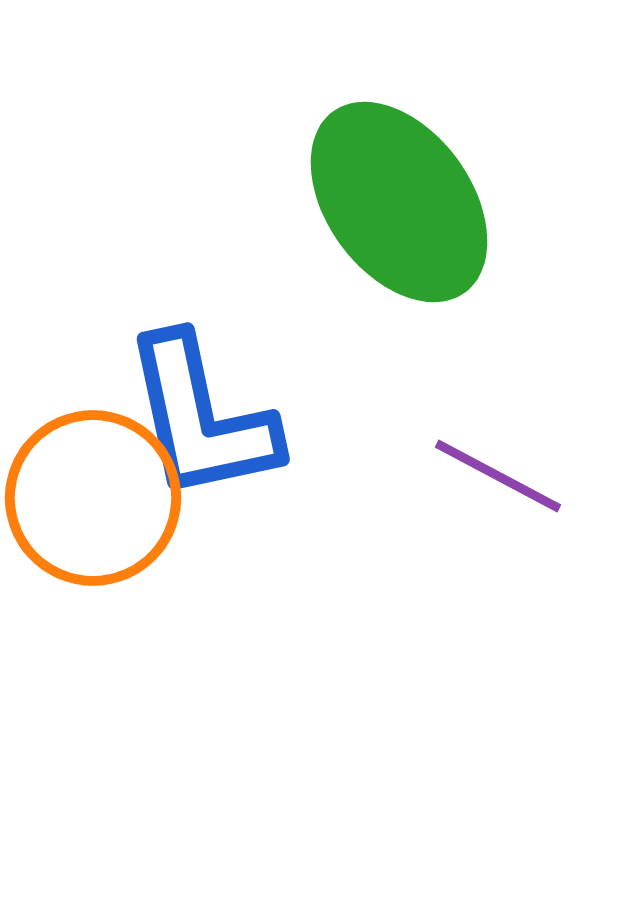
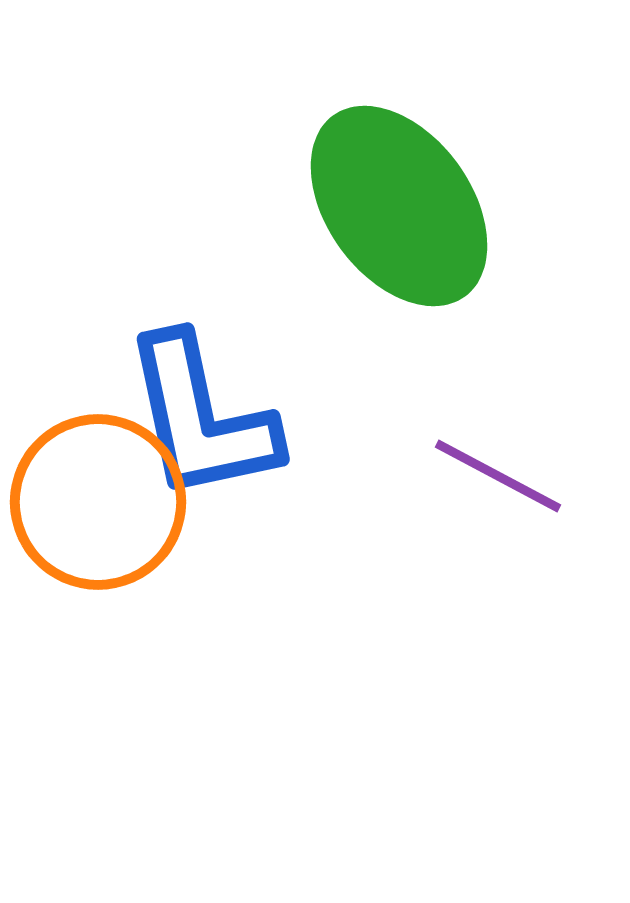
green ellipse: moved 4 px down
orange circle: moved 5 px right, 4 px down
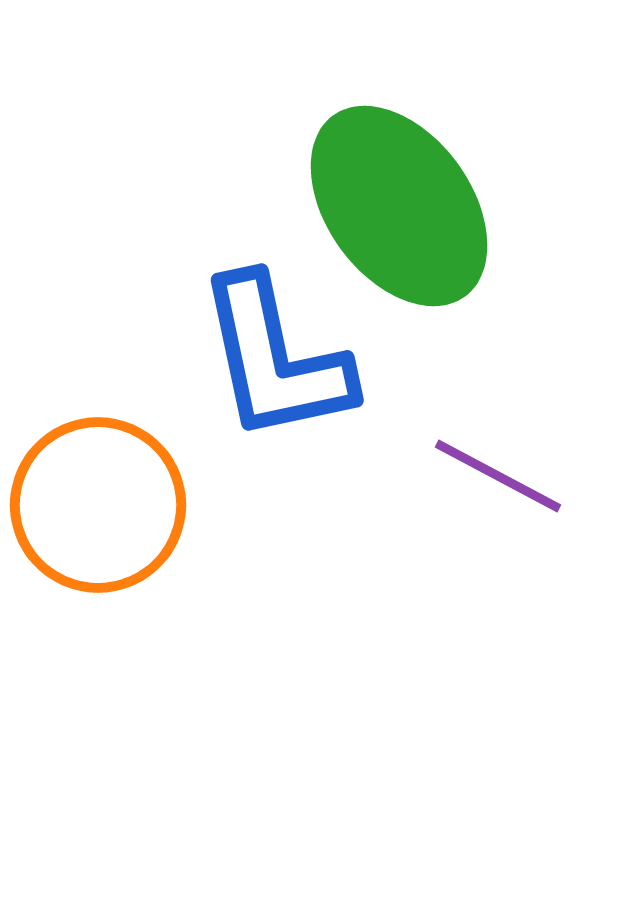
blue L-shape: moved 74 px right, 59 px up
orange circle: moved 3 px down
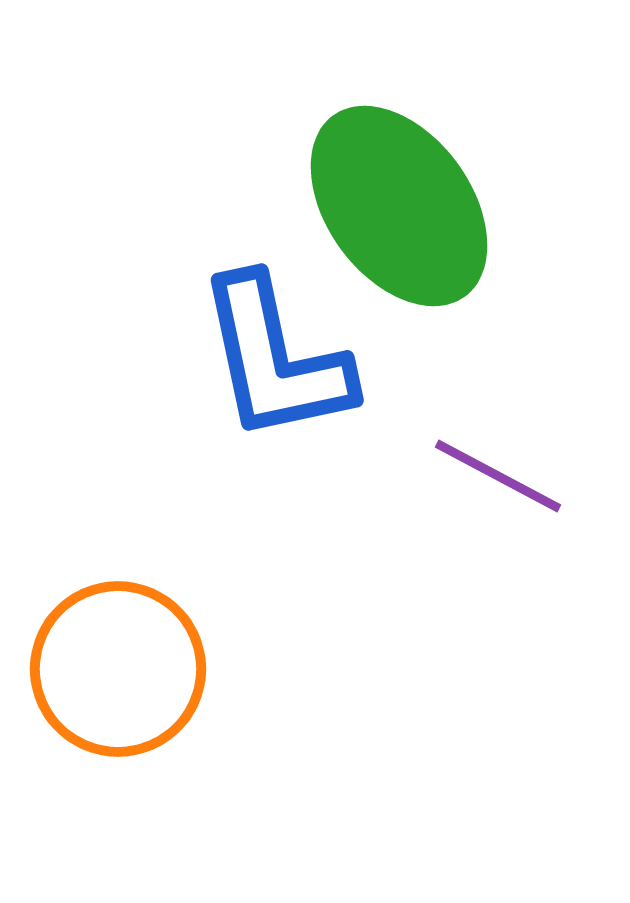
orange circle: moved 20 px right, 164 px down
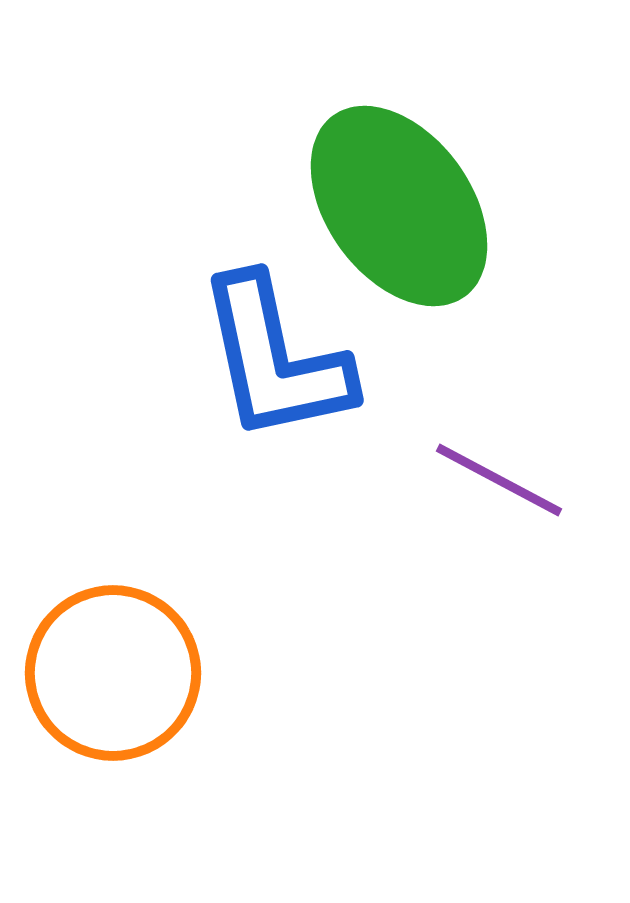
purple line: moved 1 px right, 4 px down
orange circle: moved 5 px left, 4 px down
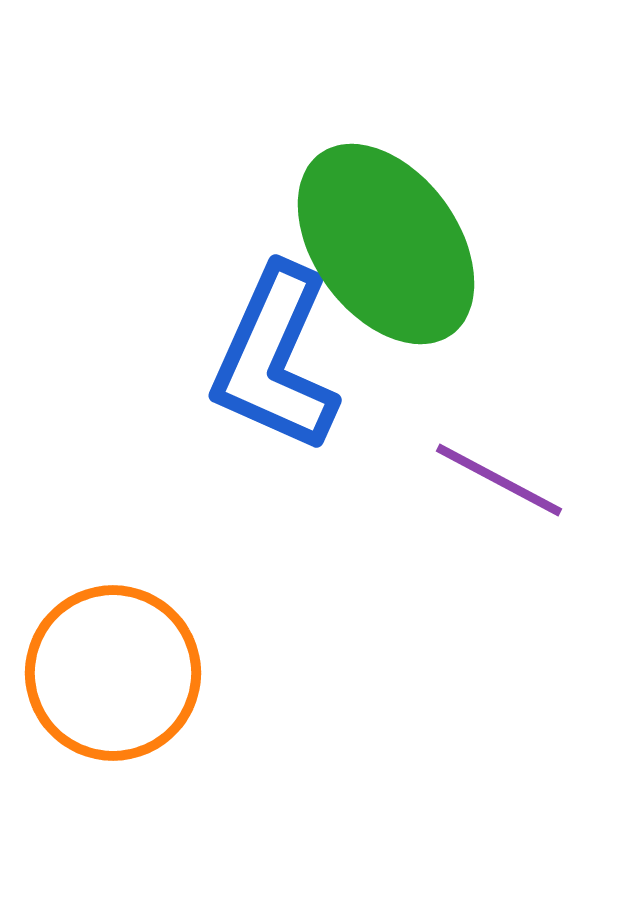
green ellipse: moved 13 px left, 38 px down
blue L-shape: rotated 36 degrees clockwise
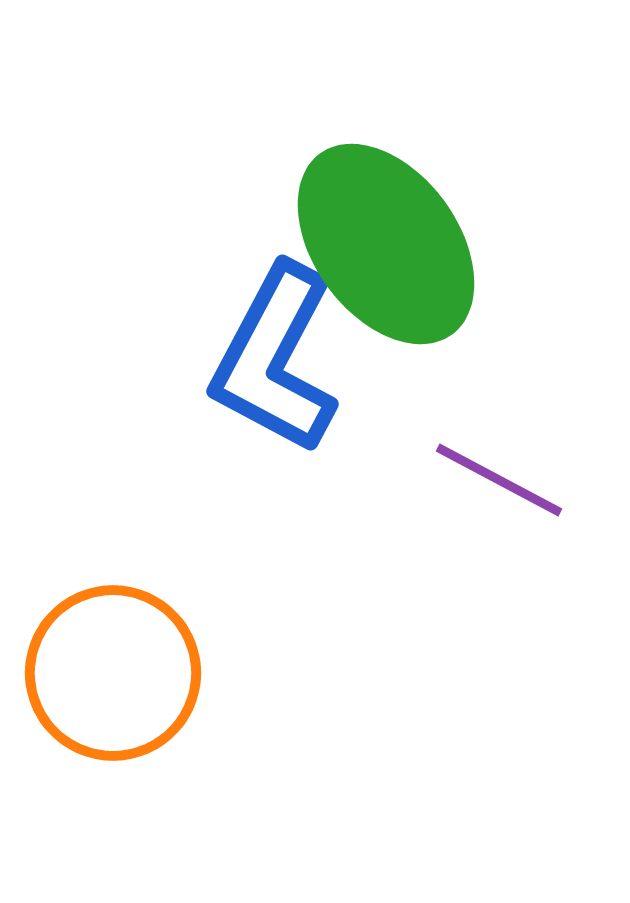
blue L-shape: rotated 4 degrees clockwise
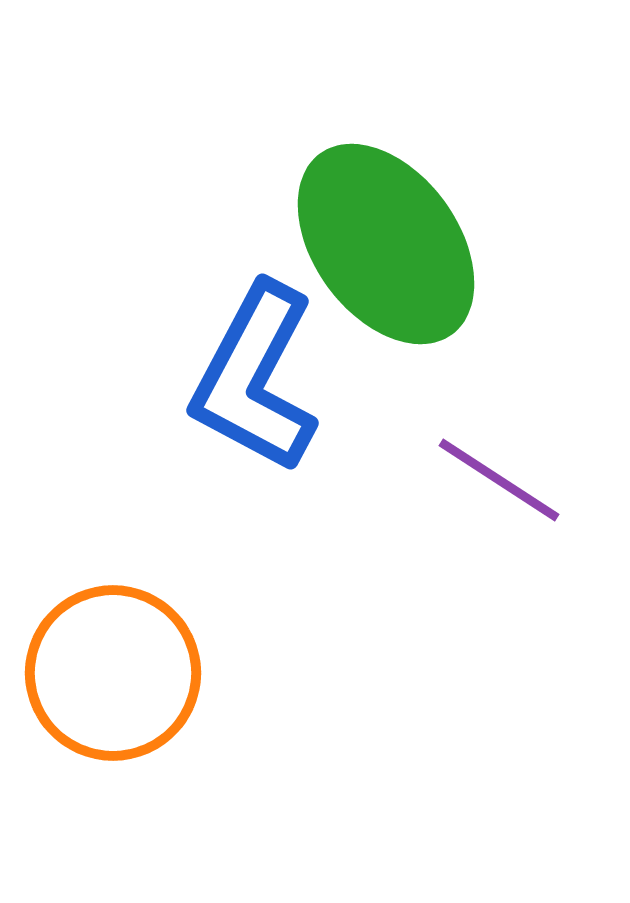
blue L-shape: moved 20 px left, 19 px down
purple line: rotated 5 degrees clockwise
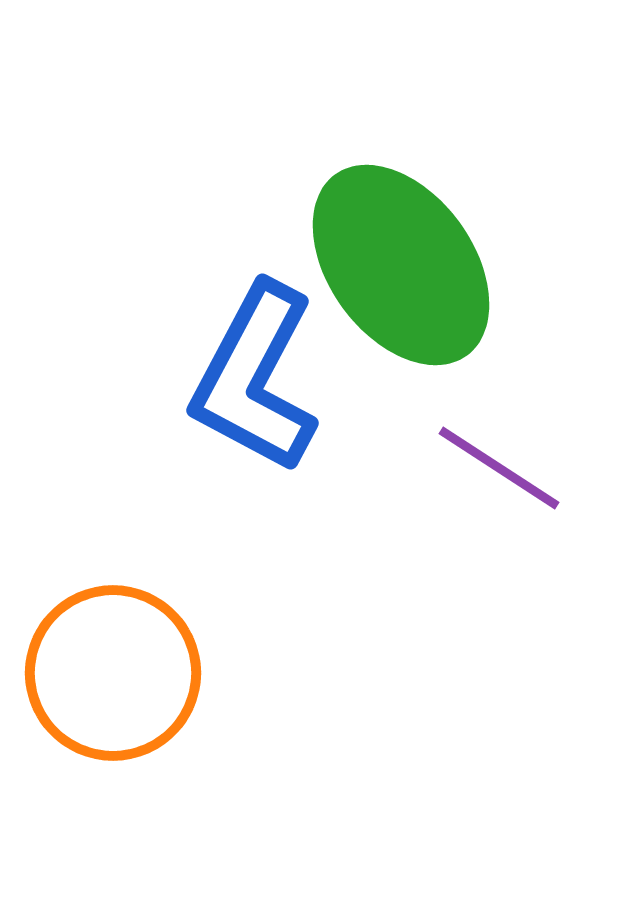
green ellipse: moved 15 px right, 21 px down
purple line: moved 12 px up
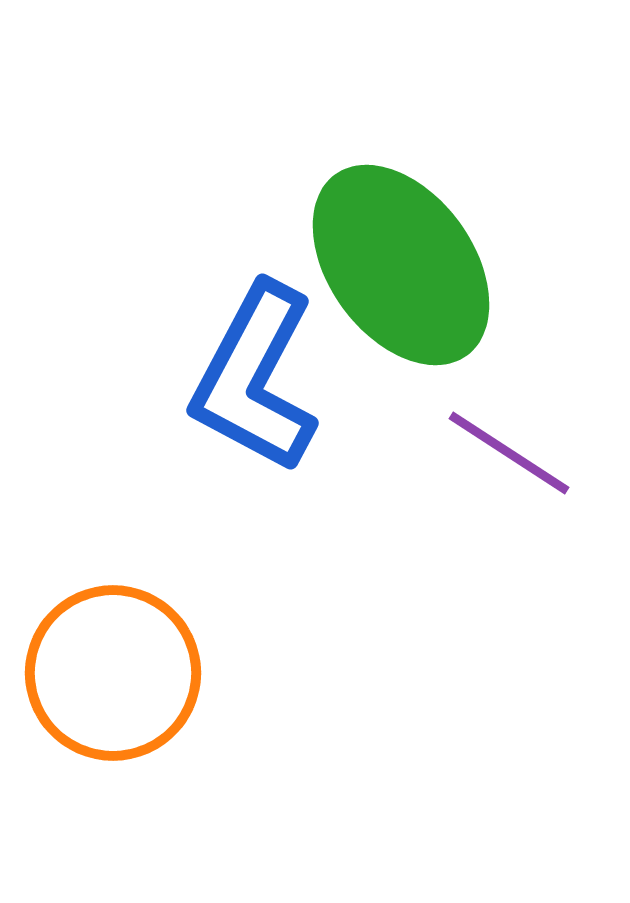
purple line: moved 10 px right, 15 px up
